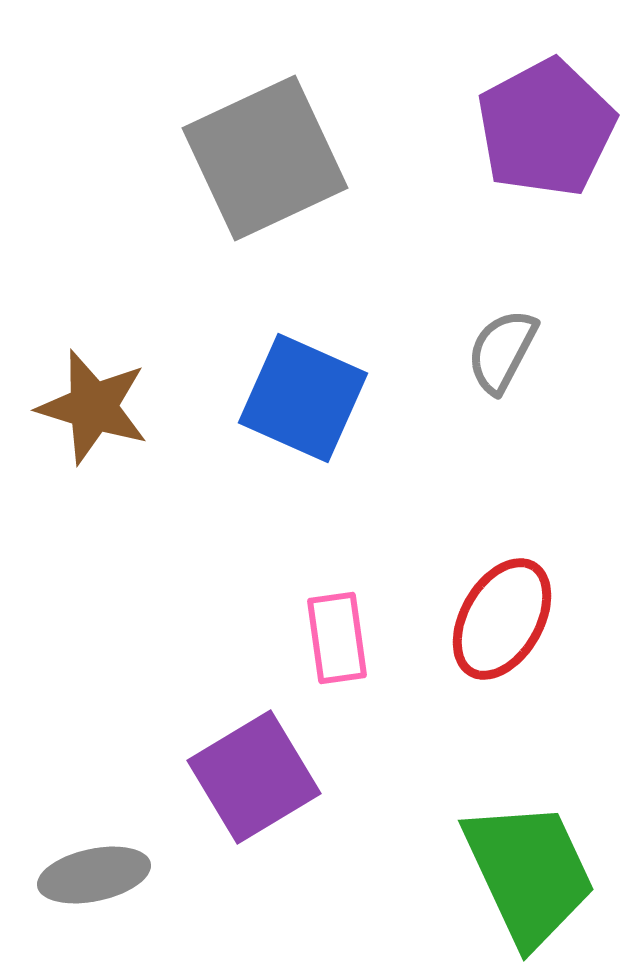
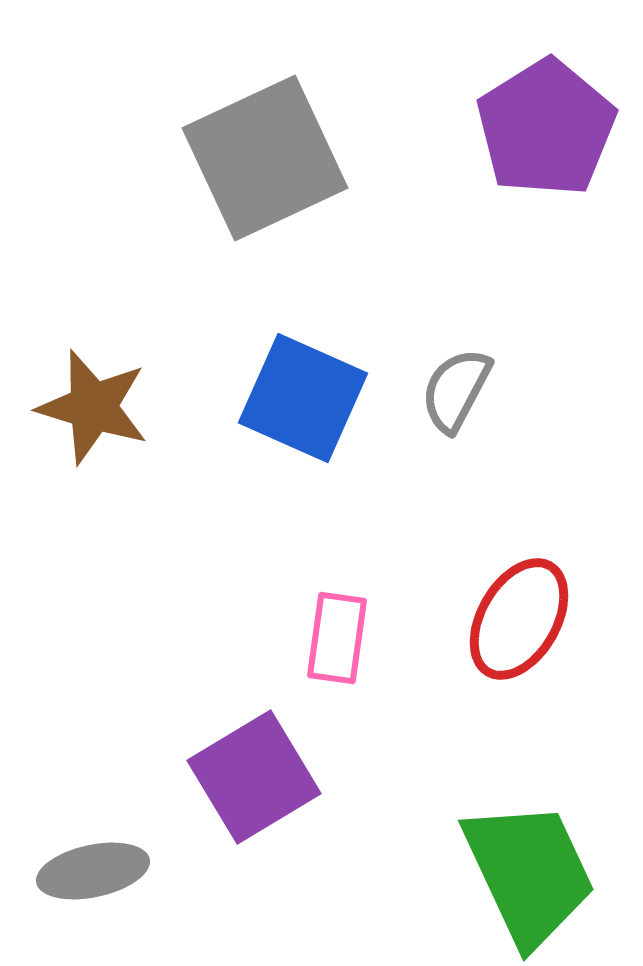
purple pentagon: rotated 4 degrees counterclockwise
gray semicircle: moved 46 px left, 39 px down
red ellipse: moved 17 px right
pink rectangle: rotated 16 degrees clockwise
gray ellipse: moved 1 px left, 4 px up
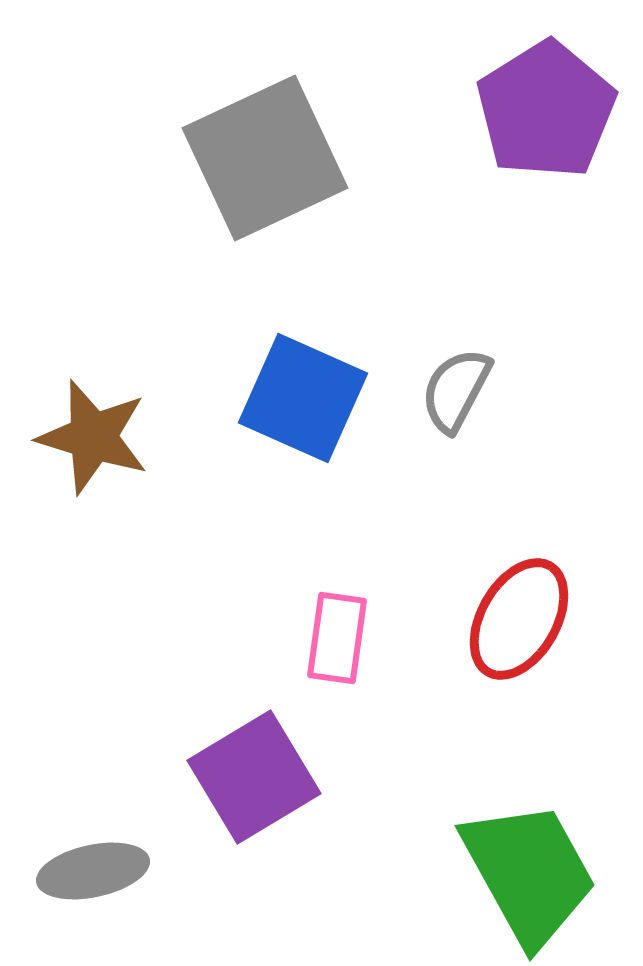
purple pentagon: moved 18 px up
brown star: moved 30 px down
green trapezoid: rotated 4 degrees counterclockwise
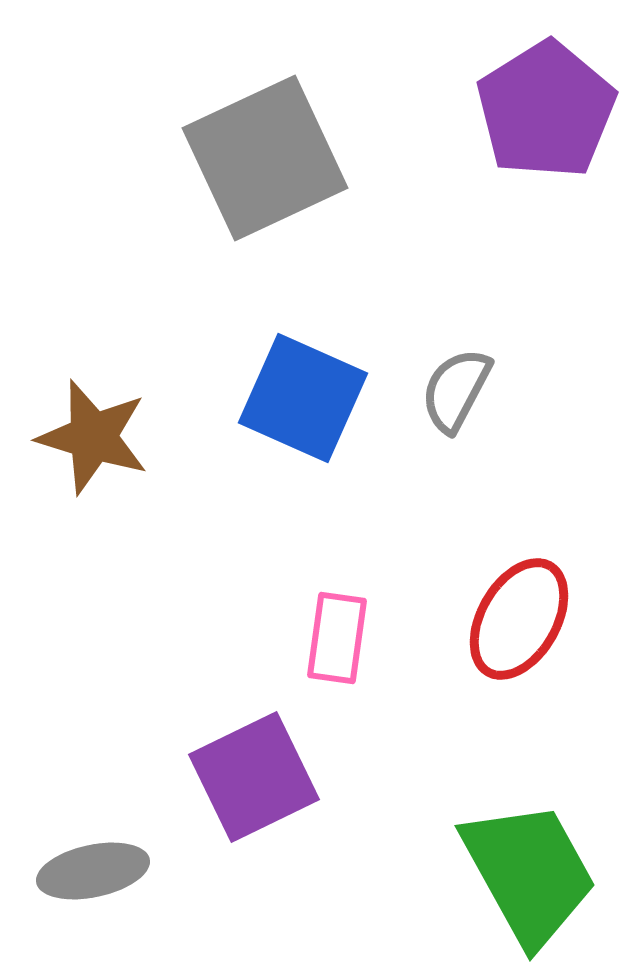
purple square: rotated 5 degrees clockwise
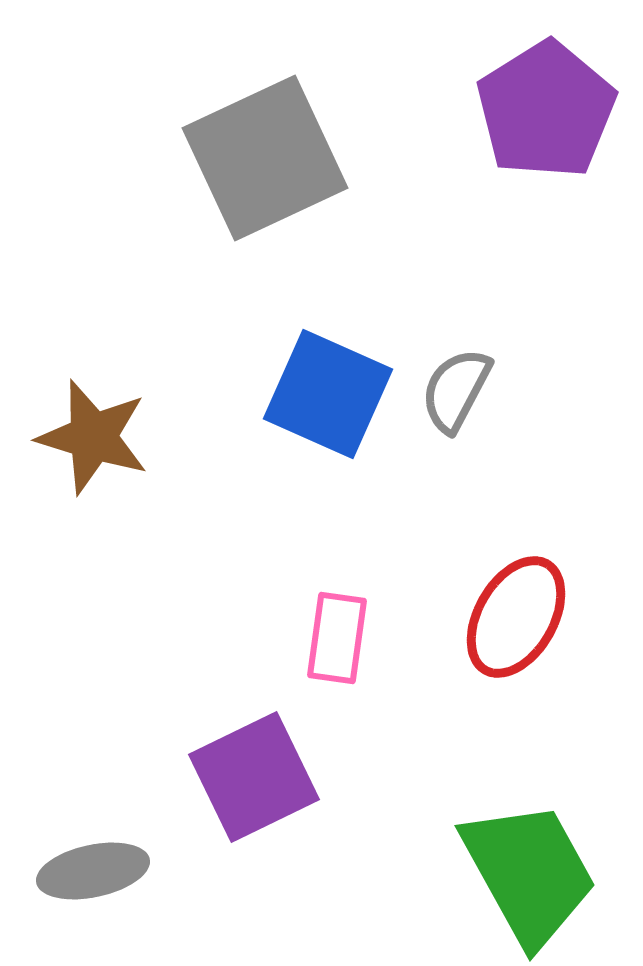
blue square: moved 25 px right, 4 px up
red ellipse: moved 3 px left, 2 px up
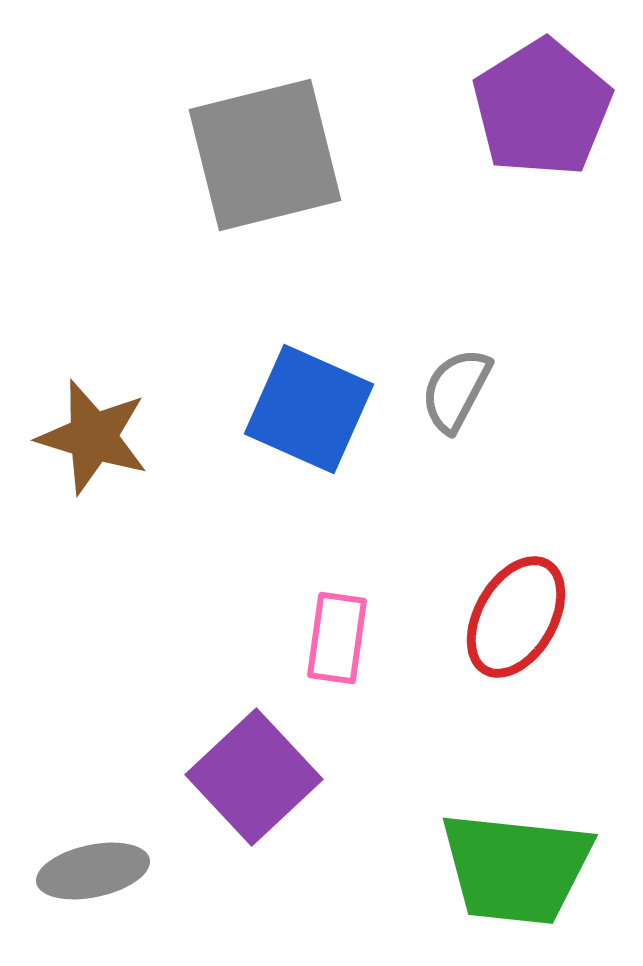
purple pentagon: moved 4 px left, 2 px up
gray square: moved 3 px up; rotated 11 degrees clockwise
blue square: moved 19 px left, 15 px down
purple square: rotated 17 degrees counterclockwise
green trapezoid: moved 13 px left, 5 px up; rotated 125 degrees clockwise
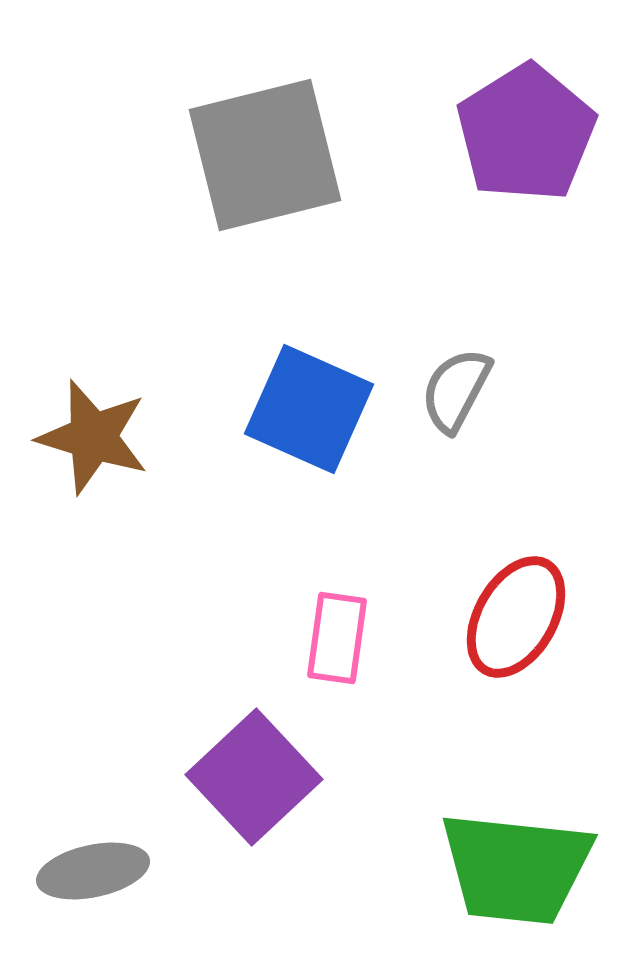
purple pentagon: moved 16 px left, 25 px down
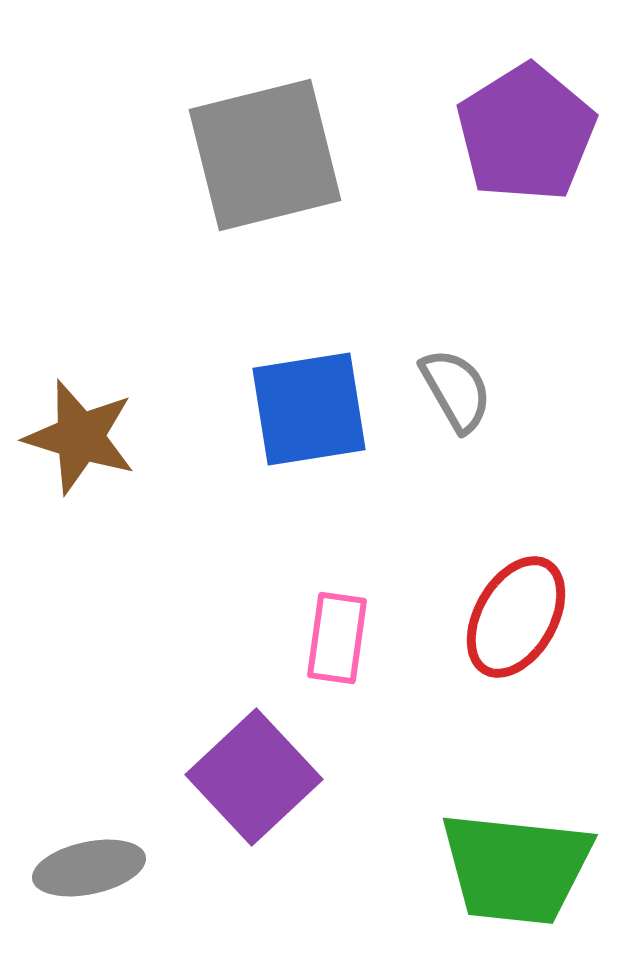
gray semicircle: rotated 122 degrees clockwise
blue square: rotated 33 degrees counterclockwise
brown star: moved 13 px left
gray ellipse: moved 4 px left, 3 px up
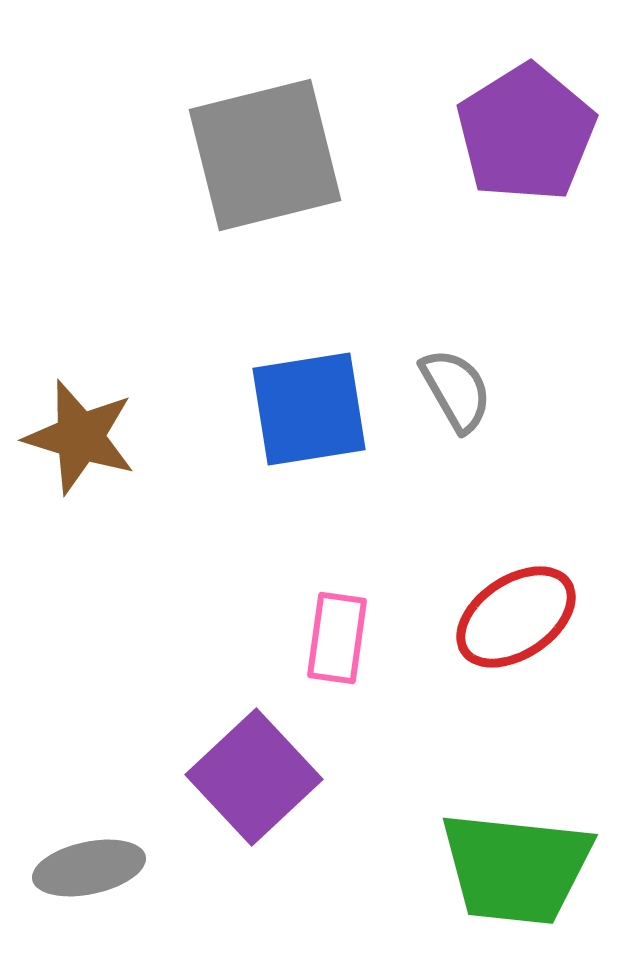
red ellipse: rotated 26 degrees clockwise
